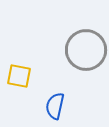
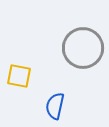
gray circle: moved 3 px left, 2 px up
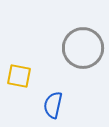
blue semicircle: moved 2 px left, 1 px up
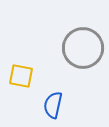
yellow square: moved 2 px right
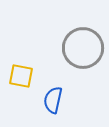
blue semicircle: moved 5 px up
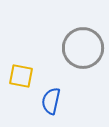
blue semicircle: moved 2 px left, 1 px down
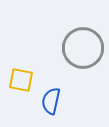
yellow square: moved 4 px down
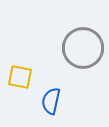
yellow square: moved 1 px left, 3 px up
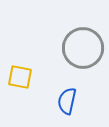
blue semicircle: moved 16 px right
